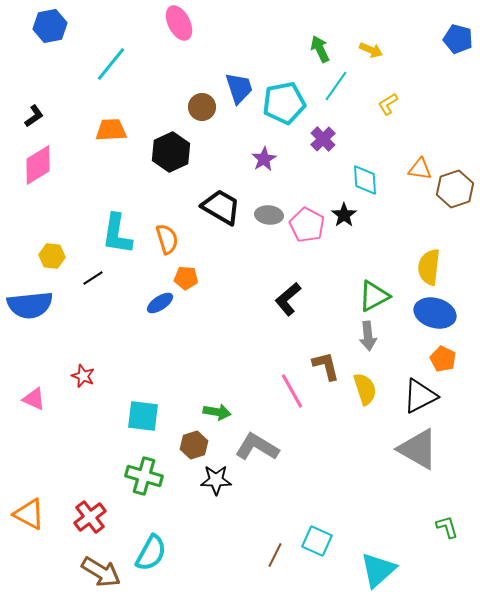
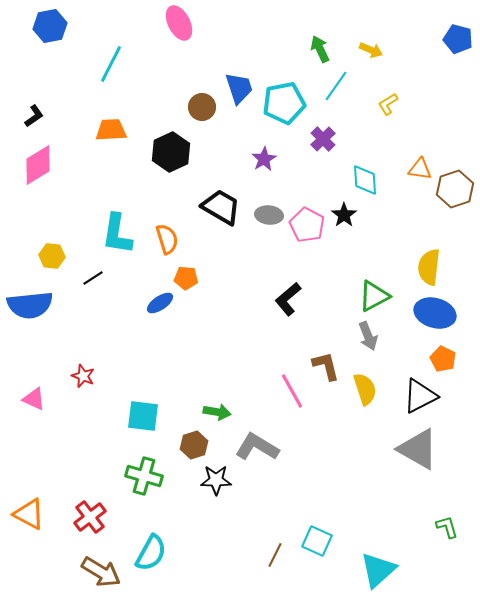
cyan line at (111, 64): rotated 12 degrees counterclockwise
gray arrow at (368, 336): rotated 16 degrees counterclockwise
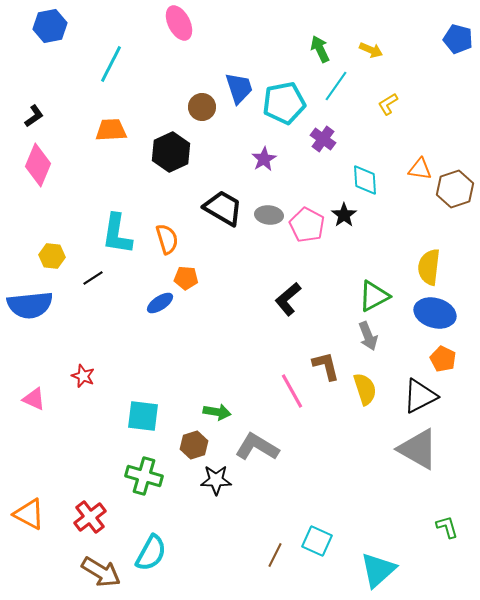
purple cross at (323, 139): rotated 10 degrees counterclockwise
pink diamond at (38, 165): rotated 36 degrees counterclockwise
black trapezoid at (221, 207): moved 2 px right, 1 px down
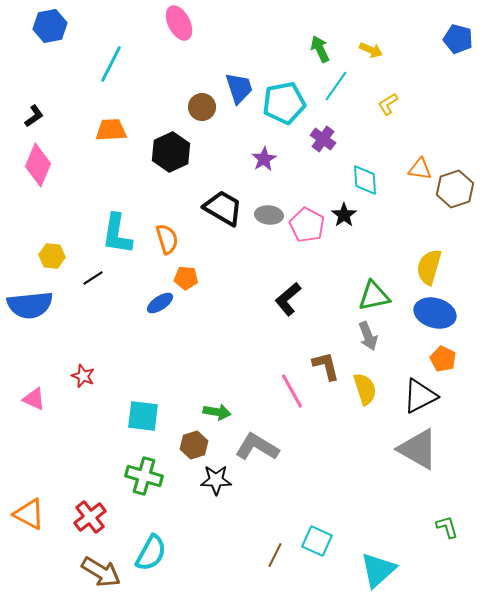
yellow semicircle at (429, 267): rotated 9 degrees clockwise
green triangle at (374, 296): rotated 16 degrees clockwise
